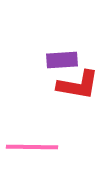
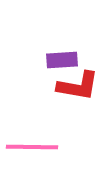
red L-shape: moved 1 px down
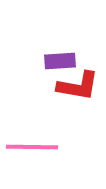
purple rectangle: moved 2 px left, 1 px down
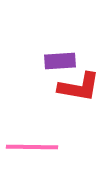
red L-shape: moved 1 px right, 1 px down
